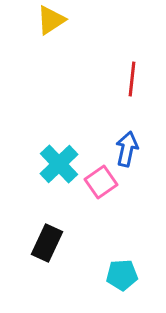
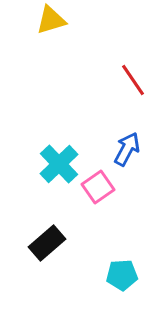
yellow triangle: rotated 16 degrees clockwise
red line: moved 1 px right, 1 px down; rotated 40 degrees counterclockwise
blue arrow: rotated 16 degrees clockwise
pink square: moved 3 px left, 5 px down
black rectangle: rotated 24 degrees clockwise
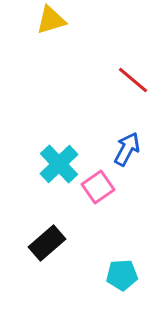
red line: rotated 16 degrees counterclockwise
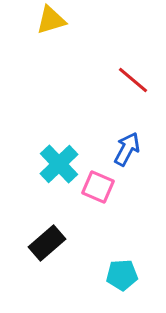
pink square: rotated 32 degrees counterclockwise
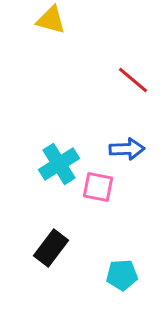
yellow triangle: rotated 32 degrees clockwise
blue arrow: rotated 60 degrees clockwise
cyan cross: rotated 12 degrees clockwise
pink square: rotated 12 degrees counterclockwise
black rectangle: moved 4 px right, 5 px down; rotated 12 degrees counterclockwise
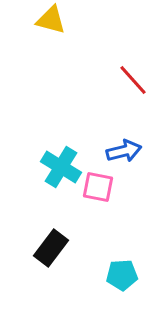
red line: rotated 8 degrees clockwise
blue arrow: moved 3 px left, 2 px down; rotated 12 degrees counterclockwise
cyan cross: moved 2 px right, 3 px down; rotated 27 degrees counterclockwise
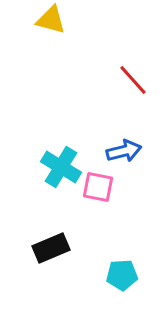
black rectangle: rotated 30 degrees clockwise
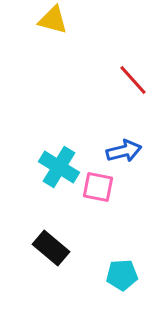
yellow triangle: moved 2 px right
cyan cross: moved 2 px left
black rectangle: rotated 63 degrees clockwise
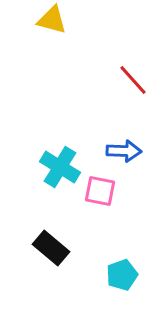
yellow triangle: moved 1 px left
blue arrow: rotated 16 degrees clockwise
cyan cross: moved 1 px right
pink square: moved 2 px right, 4 px down
cyan pentagon: rotated 16 degrees counterclockwise
